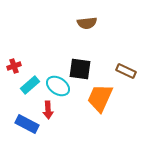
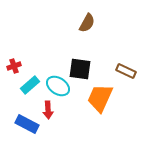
brown semicircle: rotated 54 degrees counterclockwise
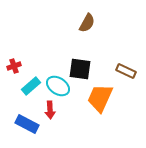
cyan rectangle: moved 1 px right, 1 px down
red arrow: moved 2 px right
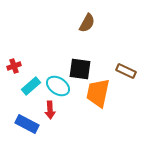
orange trapezoid: moved 2 px left, 5 px up; rotated 12 degrees counterclockwise
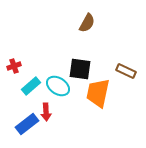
red arrow: moved 4 px left, 2 px down
blue rectangle: rotated 65 degrees counterclockwise
